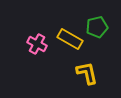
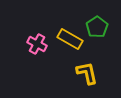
green pentagon: rotated 20 degrees counterclockwise
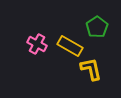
yellow rectangle: moved 7 px down
yellow L-shape: moved 4 px right, 4 px up
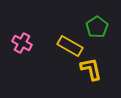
pink cross: moved 15 px left, 1 px up
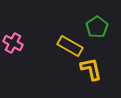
pink cross: moved 9 px left
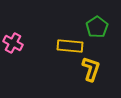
yellow rectangle: rotated 25 degrees counterclockwise
yellow L-shape: rotated 30 degrees clockwise
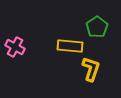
pink cross: moved 2 px right, 4 px down
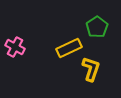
yellow rectangle: moved 1 px left, 2 px down; rotated 30 degrees counterclockwise
